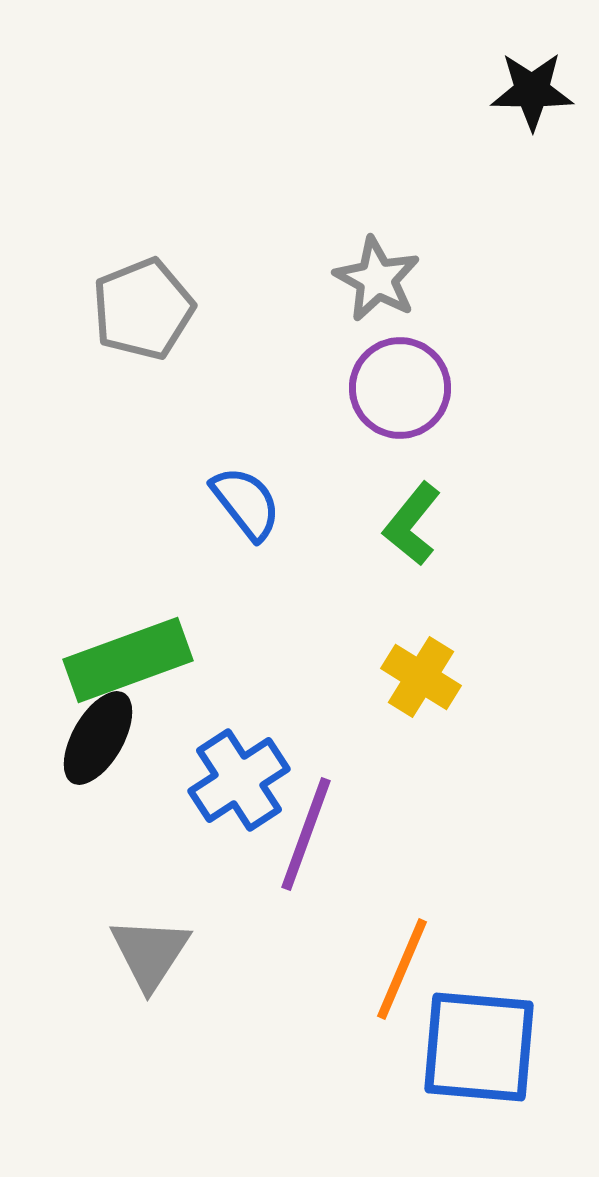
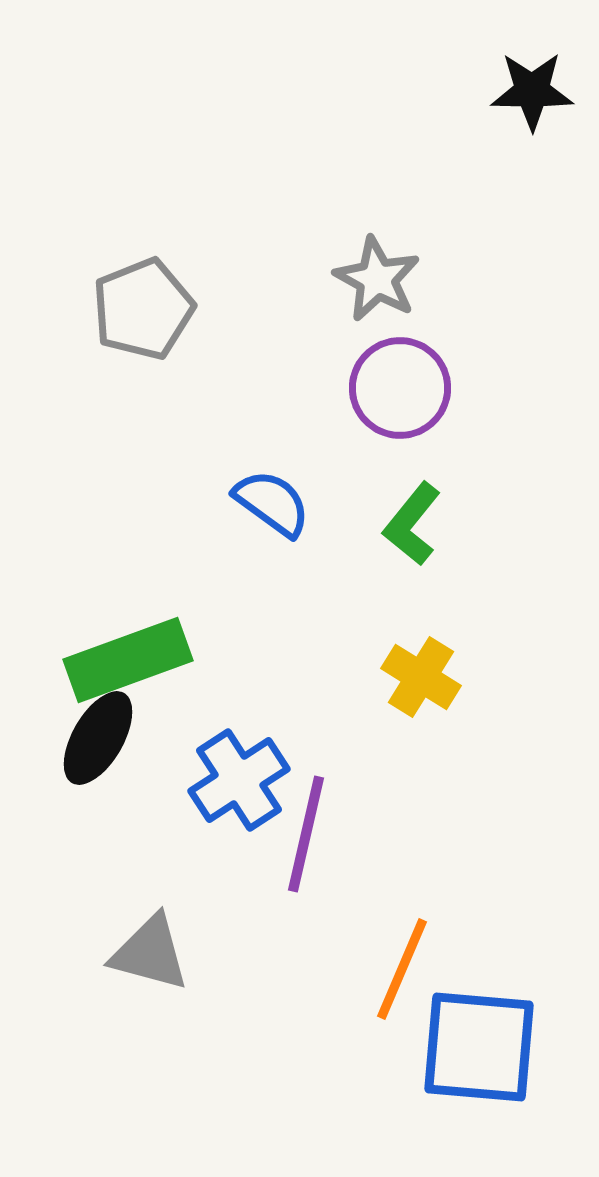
blue semicircle: moved 26 px right; rotated 16 degrees counterclockwise
purple line: rotated 7 degrees counterclockwise
gray triangle: rotated 48 degrees counterclockwise
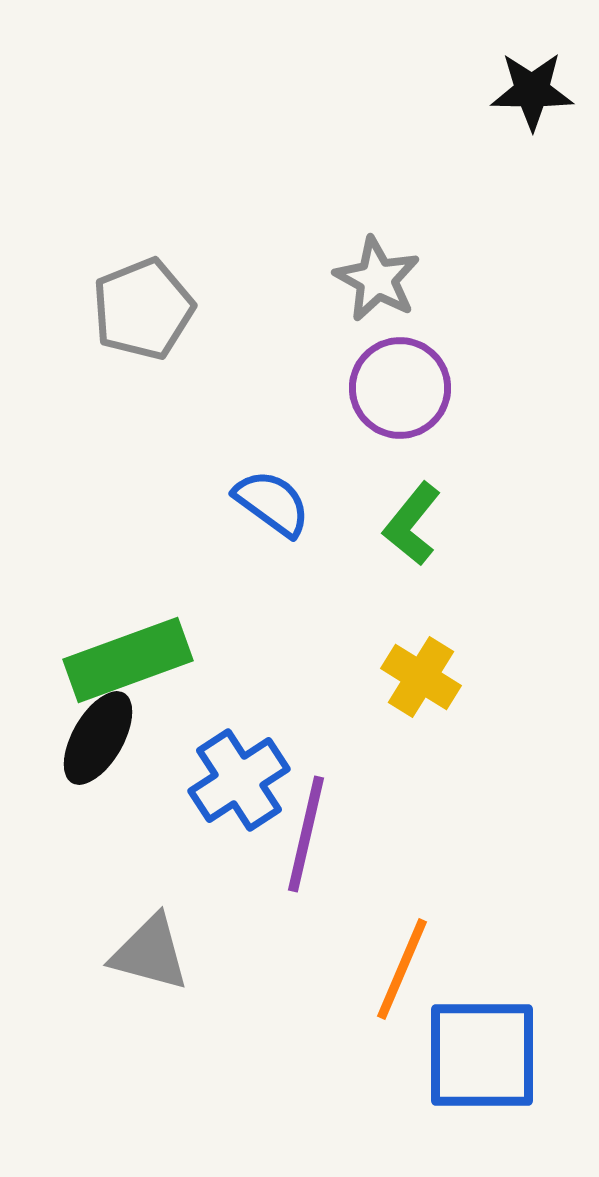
blue square: moved 3 px right, 8 px down; rotated 5 degrees counterclockwise
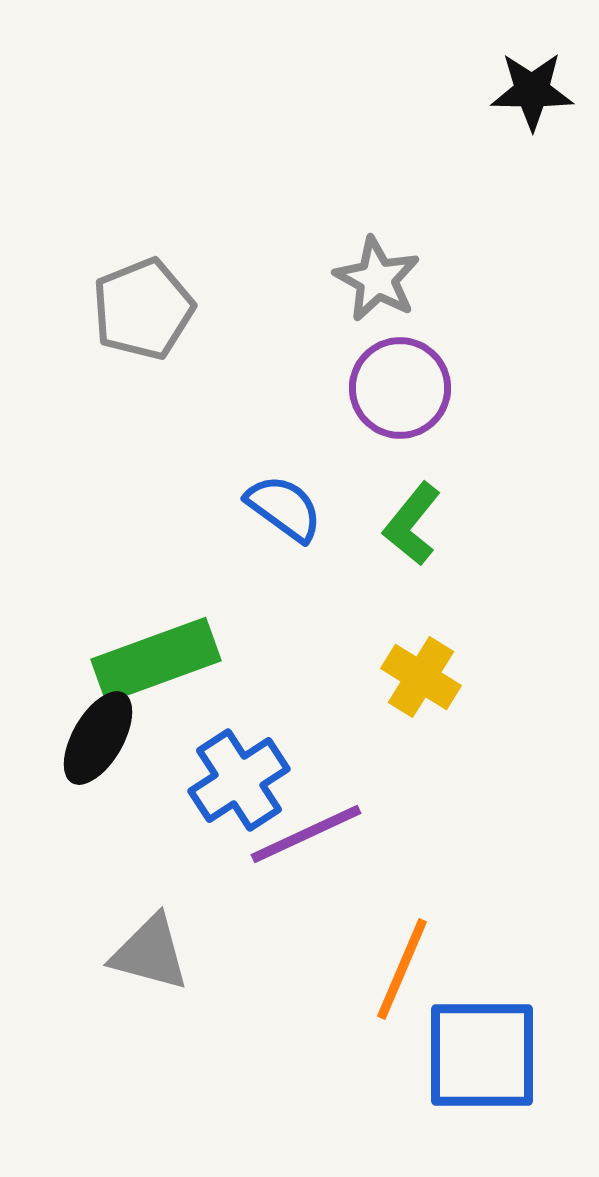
blue semicircle: moved 12 px right, 5 px down
green rectangle: moved 28 px right
purple line: rotated 52 degrees clockwise
